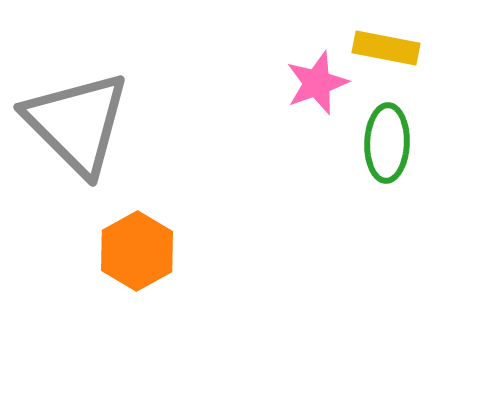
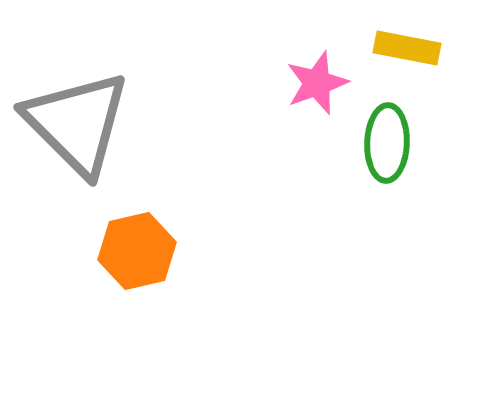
yellow rectangle: moved 21 px right
orange hexagon: rotated 16 degrees clockwise
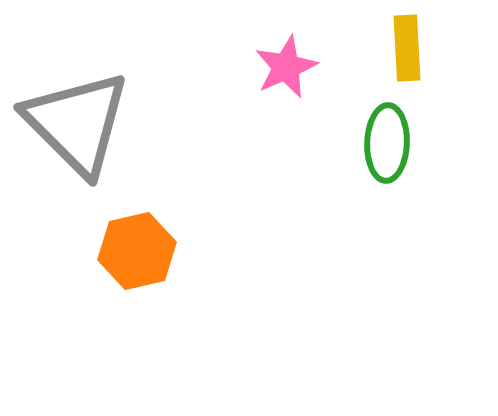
yellow rectangle: rotated 76 degrees clockwise
pink star: moved 31 px left, 16 px up; rotated 4 degrees counterclockwise
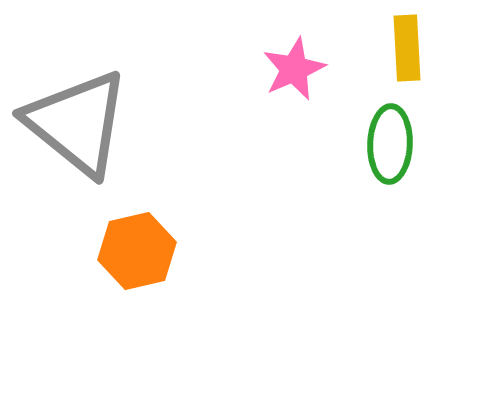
pink star: moved 8 px right, 2 px down
gray triangle: rotated 6 degrees counterclockwise
green ellipse: moved 3 px right, 1 px down
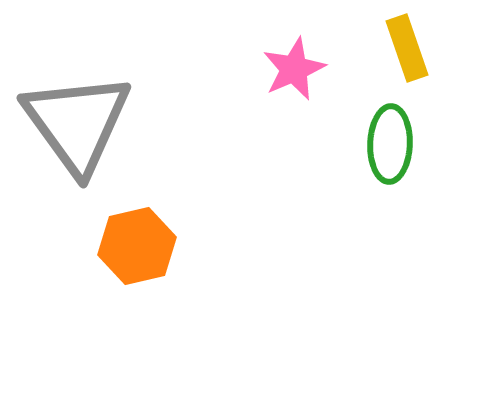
yellow rectangle: rotated 16 degrees counterclockwise
gray triangle: rotated 15 degrees clockwise
orange hexagon: moved 5 px up
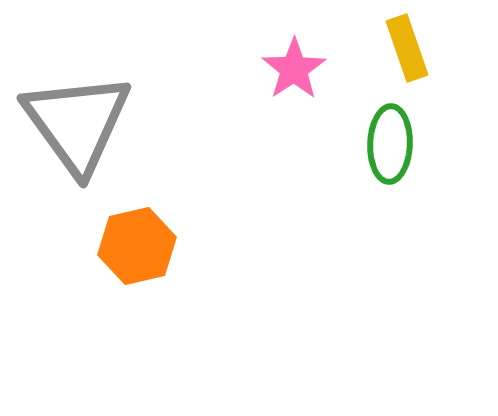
pink star: rotated 10 degrees counterclockwise
